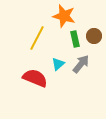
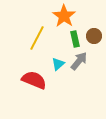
orange star: rotated 20 degrees clockwise
gray arrow: moved 2 px left, 3 px up
red semicircle: moved 1 px left, 2 px down
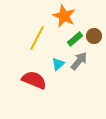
orange star: rotated 10 degrees counterclockwise
green rectangle: rotated 63 degrees clockwise
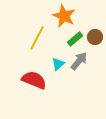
brown circle: moved 1 px right, 1 px down
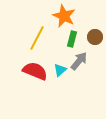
green rectangle: moved 3 px left; rotated 35 degrees counterclockwise
cyan triangle: moved 2 px right, 6 px down
red semicircle: moved 1 px right, 9 px up
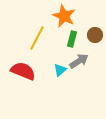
brown circle: moved 2 px up
gray arrow: rotated 18 degrees clockwise
red semicircle: moved 12 px left
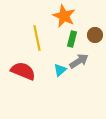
yellow line: rotated 40 degrees counterclockwise
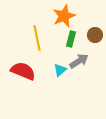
orange star: rotated 25 degrees clockwise
green rectangle: moved 1 px left
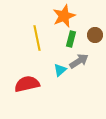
red semicircle: moved 4 px right, 13 px down; rotated 35 degrees counterclockwise
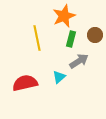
cyan triangle: moved 1 px left, 7 px down
red semicircle: moved 2 px left, 1 px up
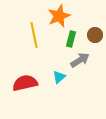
orange star: moved 5 px left
yellow line: moved 3 px left, 3 px up
gray arrow: moved 1 px right, 1 px up
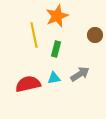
orange star: moved 2 px left
green rectangle: moved 15 px left, 10 px down
gray arrow: moved 14 px down
cyan triangle: moved 5 px left, 1 px down; rotated 32 degrees clockwise
red semicircle: moved 3 px right, 1 px down
